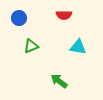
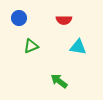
red semicircle: moved 5 px down
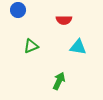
blue circle: moved 1 px left, 8 px up
green arrow: rotated 78 degrees clockwise
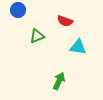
red semicircle: moved 1 px right, 1 px down; rotated 21 degrees clockwise
green triangle: moved 6 px right, 10 px up
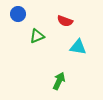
blue circle: moved 4 px down
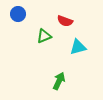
green triangle: moved 7 px right
cyan triangle: rotated 24 degrees counterclockwise
